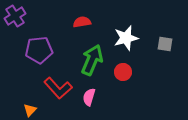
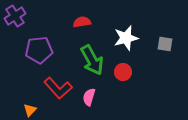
green arrow: rotated 128 degrees clockwise
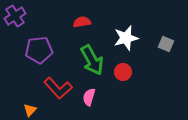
gray square: moved 1 px right; rotated 14 degrees clockwise
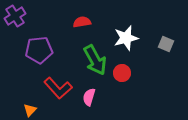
green arrow: moved 3 px right
red circle: moved 1 px left, 1 px down
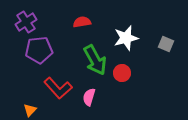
purple cross: moved 11 px right, 6 px down
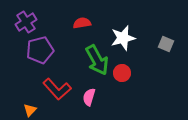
red semicircle: moved 1 px down
white star: moved 3 px left
purple pentagon: moved 1 px right; rotated 8 degrees counterclockwise
green arrow: moved 2 px right
red L-shape: moved 1 px left, 1 px down
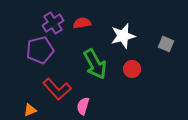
purple cross: moved 27 px right, 1 px down
white star: moved 2 px up
green arrow: moved 2 px left, 4 px down
red circle: moved 10 px right, 4 px up
pink semicircle: moved 6 px left, 9 px down
orange triangle: rotated 24 degrees clockwise
